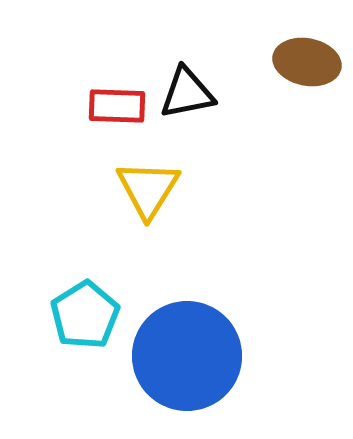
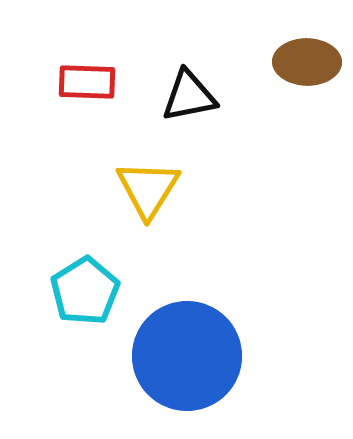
brown ellipse: rotated 10 degrees counterclockwise
black triangle: moved 2 px right, 3 px down
red rectangle: moved 30 px left, 24 px up
cyan pentagon: moved 24 px up
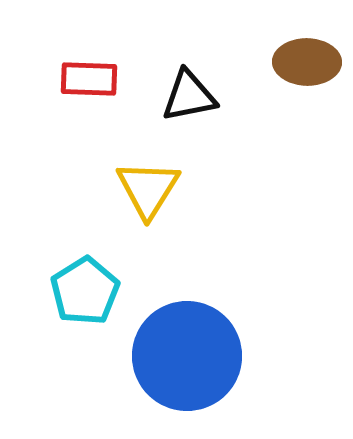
red rectangle: moved 2 px right, 3 px up
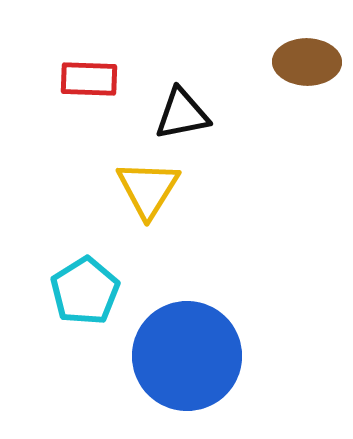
black triangle: moved 7 px left, 18 px down
